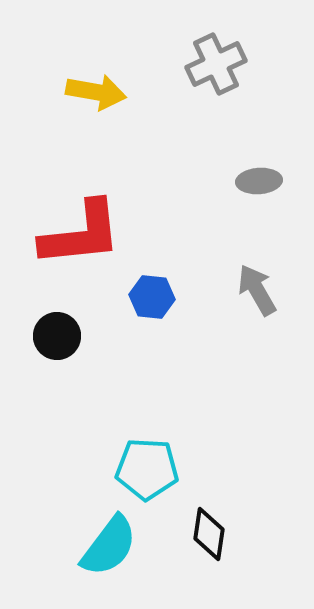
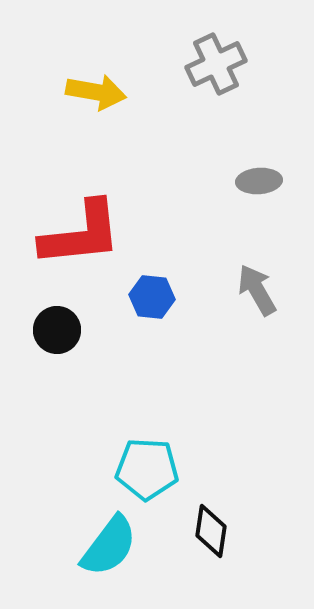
black circle: moved 6 px up
black diamond: moved 2 px right, 3 px up
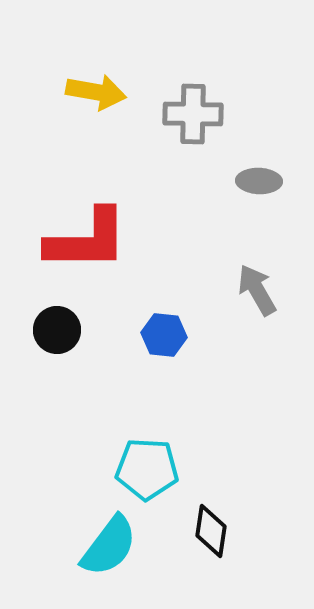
gray cross: moved 23 px left, 50 px down; rotated 26 degrees clockwise
gray ellipse: rotated 6 degrees clockwise
red L-shape: moved 6 px right, 6 px down; rotated 6 degrees clockwise
blue hexagon: moved 12 px right, 38 px down
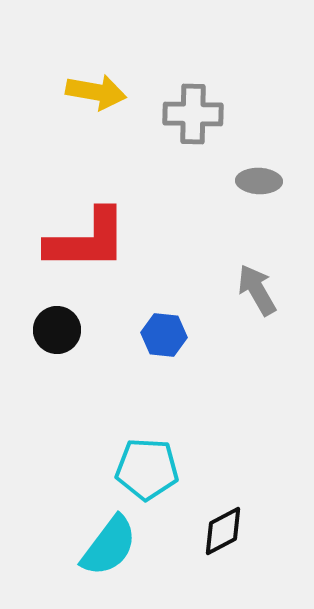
black diamond: moved 12 px right; rotated 54 degrees clockwise
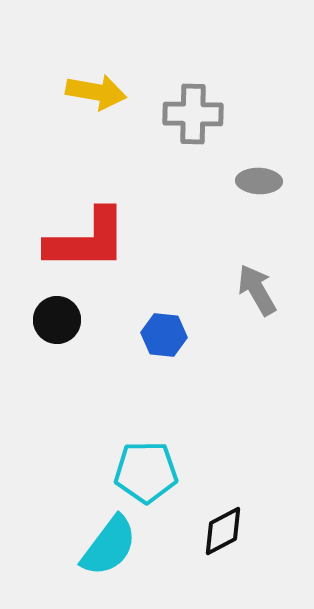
black circle: moved 10 px up
cyan pentagon: moved 1 px left, 3 px down; rotated 4 degrees counterclockwise
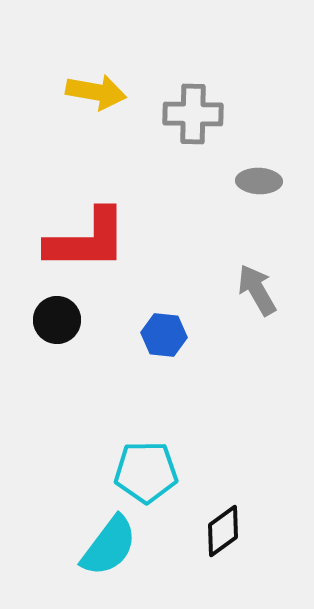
black diamond: rotated 8 degrees counterclockwise
